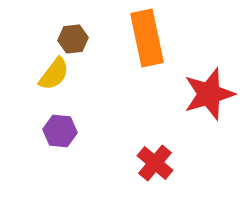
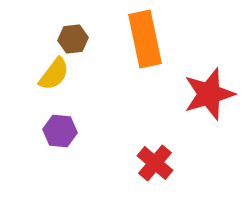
orange rectangle: moved 2 px left, 1 px down
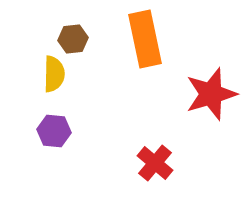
yellow semicircle: rotated 36 degrees counterclockwise
red star: moved 2 px right
purple hexagon: moved 6 px left
